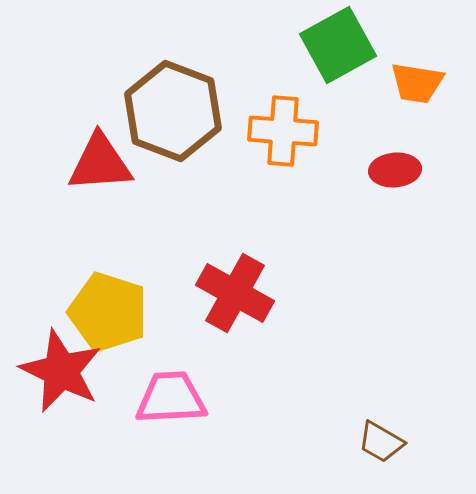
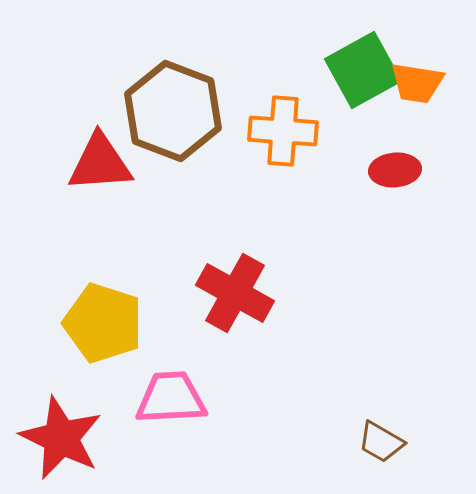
green square: moved 25 px right, 25 px down
yellow pentagon: moved 5 px left, 11 px down
red star: moved 67 px down
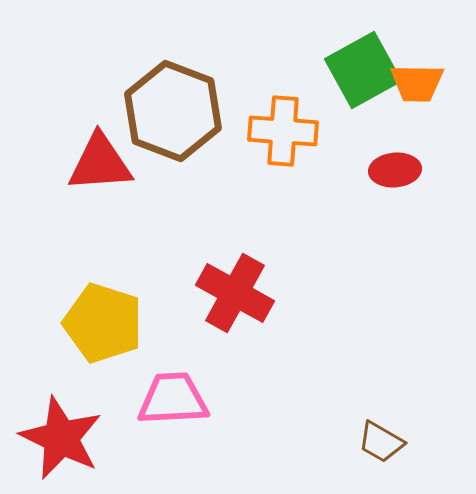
orange trapezoid: rotated 8 degrees counterclockwise
pink trapezoid: moved 2 px right, 1 px down
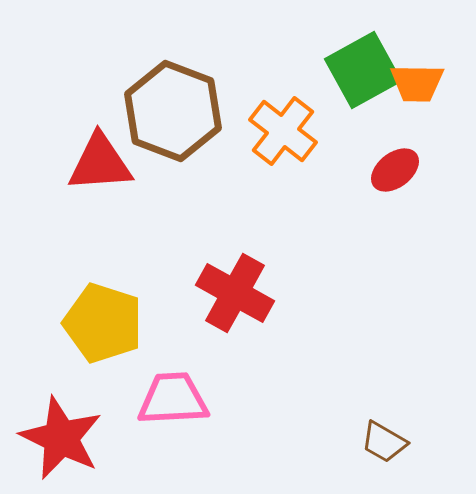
orange cross: rotated 34 degrees clockwise
red ellipse: rotated 33 degrees counterclockwise
brown trapezoid: moved 3 px right
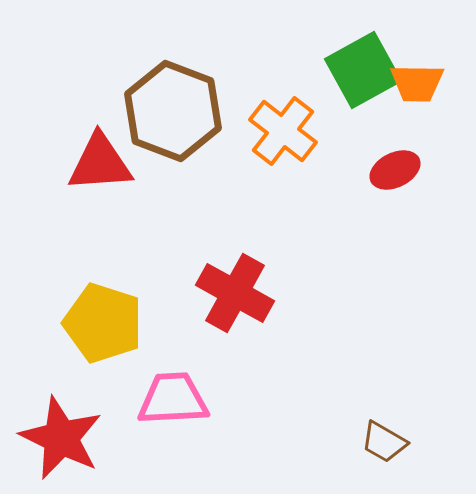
red ellipse: rotated 12 degrees clockwise
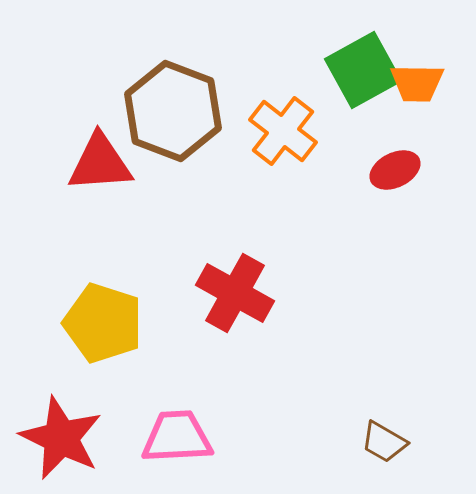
pink trapezoid: moved 4 px right, 38 px down
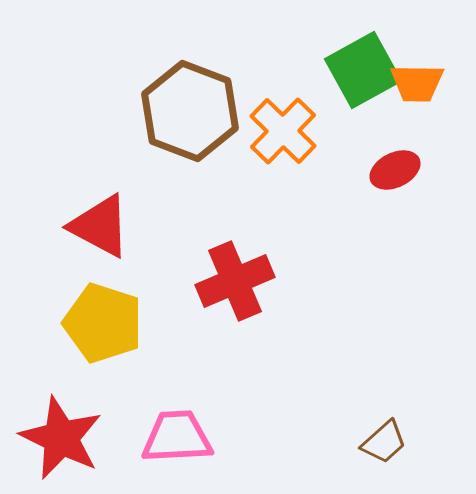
brown hexagon: moved 17 px right
orange cross: rotated 6 degrees clockwise
red triangle: moved 63 px down; rotated 32 degrees clockwise
red cross: moved 12 px up; rotated 38 degrees clockwise
brown trapezoid: rotated 72 degrees counterclockwise
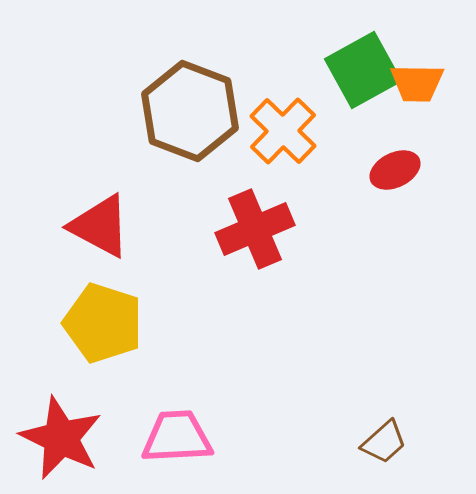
red cross: moved 20 px right, 52 px up
